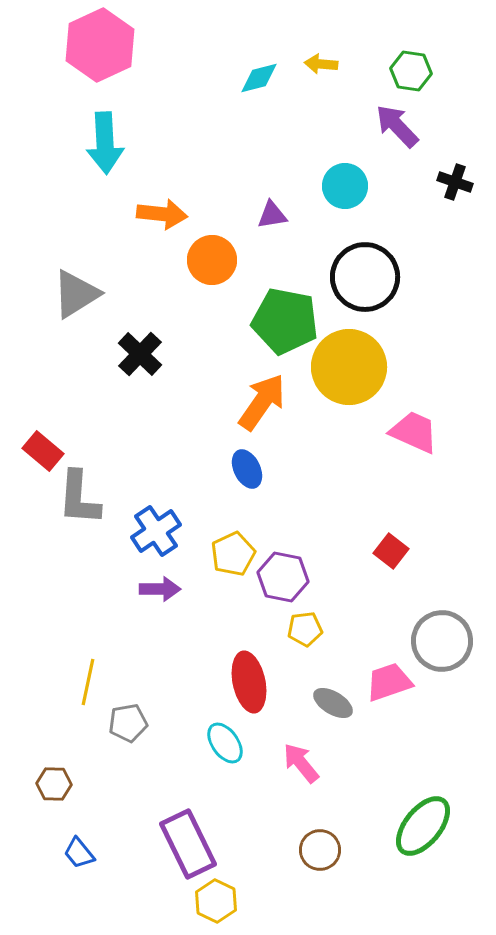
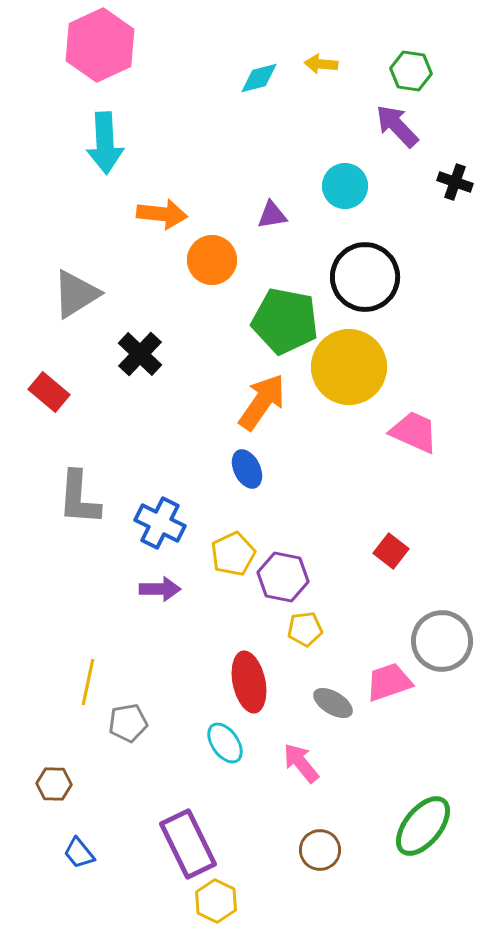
red rectangle at (43, 451): moved 6 px right, 59 px up
blue cross at (156, 531): moved 4 px right, 8 px up; rotated 30 degrees counterclockwise
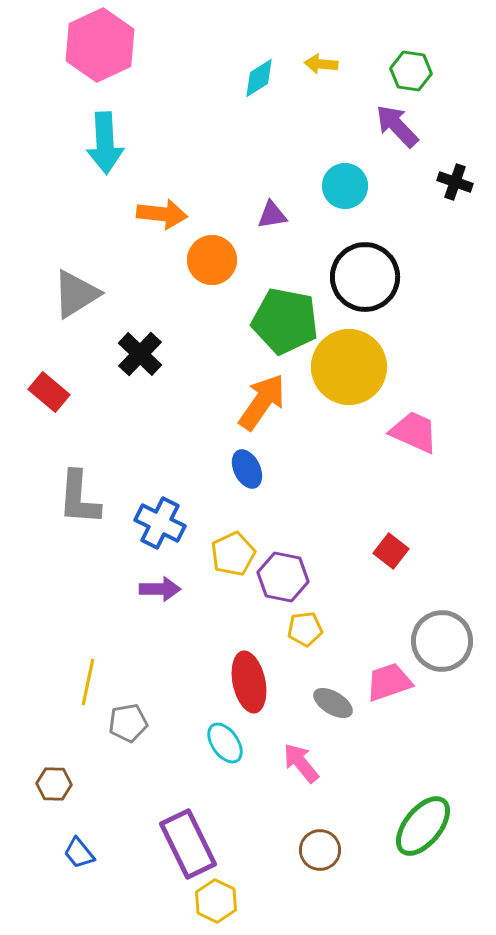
cyan diamond at (259, 78): rotated 18 degrees counterclockwise
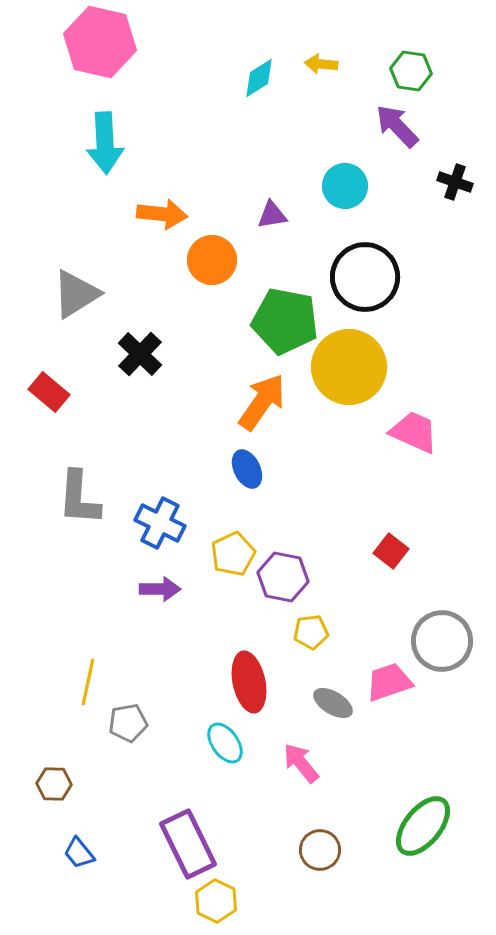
pink hexagon at (100, 45): moved 3 px up; rotated 22 degrees counterclockwise
yellow pentagon at (305, 629): moved 6 px right, 3 px down
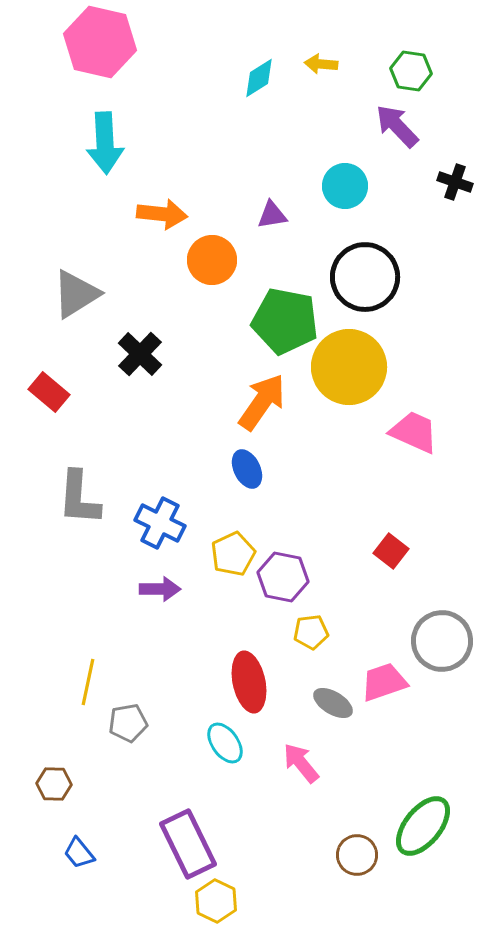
pink trapezoid at (389, 682): moved 5 px left
brown circle at (320, 850): moved 37 px right, 5 px down
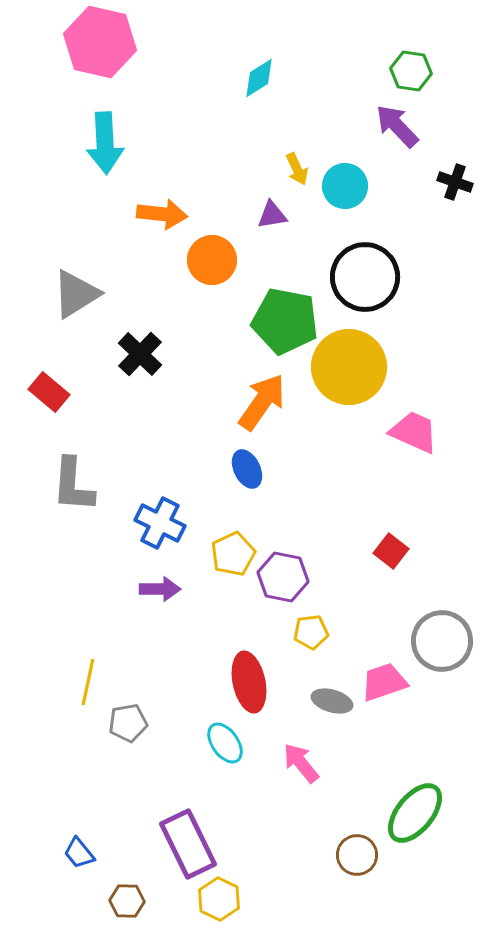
yellow arrow at (321, 64): moved 24 px left, 105 px down; rotated 120 degrees counterclockwise
gray L-shape at (79, 498): moved 6 px left, 13 px up
gray ellipse at (333, 703): moved 1 px left, 2 px up; rotated 15 degrees counterclockwise
brown hexagon at (54, 784): moved 73 px right, 117 px down
green ellipse at (423, 826): moved 8 px left, 13 px up
yellow hexagon at (216, 901): moved 3 px right, 2 px up
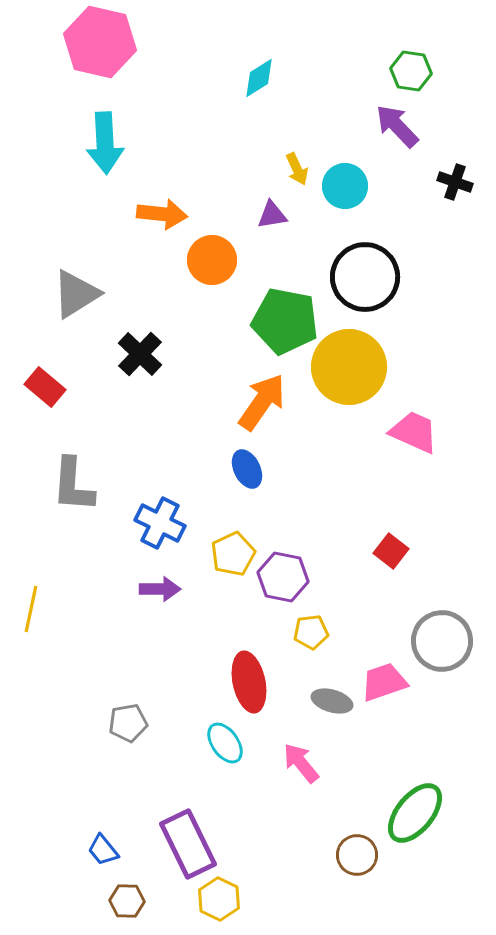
red rectangle at (49, 392): moved 4 px left, 5 px up
yellow line at (88, 682): moved 57 px left, 73 px up
blue trapezoid at (79, 853): moved 24 px right, 3 px up
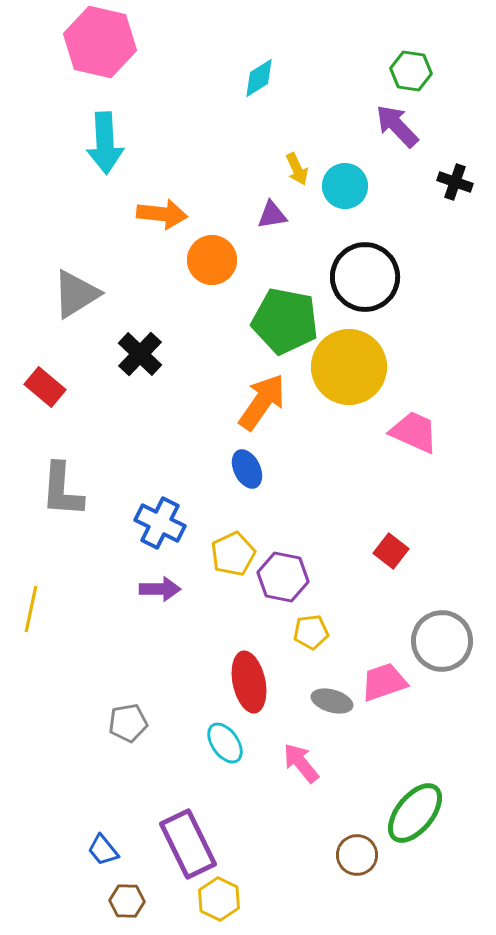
gray L-shape at (73, 485): moved 11 px left, 5 px down
